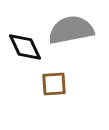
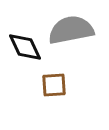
brown square: moved 1 px down
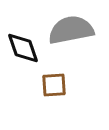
black diamond: moved 2 px left, 1 px down; rotated 6 degrees clockwise
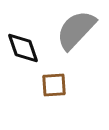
gray semicircle: moved 5 px right; rotated 36 degrees counterclockwise
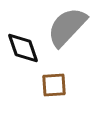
gray semicircle: moved 9 px left, 3 px up
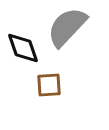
brown square: moved 5 px left
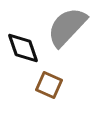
brown square: rotated 28 degrees clockwise
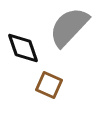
gray semicircle: moved 2 px right
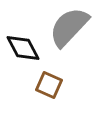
black diamond: rotated 9 degrees counterclockwise
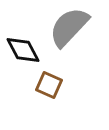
black diamond: moved 2 px down
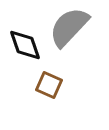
black diamond: moved 2 px right, 5 px up; rotated 9 degrees clockwise
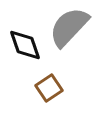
brown square: moved 3 px down; rotated 32 degrees clockwise
